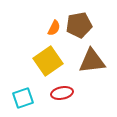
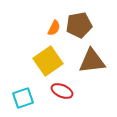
red ellipse: moved 2 px up; rotated 35 degrees clockwise
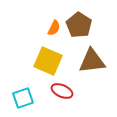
brown pentagon: rotated 30 degrees counterclockwise
yellow square: rotated 32 degrees counterclockwise
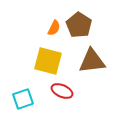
yellow square: rotated 8 degrees counterclockwise
cyan square: moved 1 px down
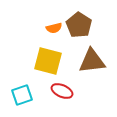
orange semicircle: rotated 49 degrees clockwise
cyan square: moved 1 px left, 4 px up
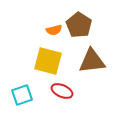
orange semicircle: moved 2 px down
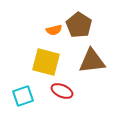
yellow square: moved 2 px left, 1 px down
cyan square: moved 1 px right, 1 px down
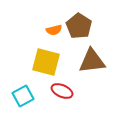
brown pentagon: moved 1 px down
cyan square: rotated 10 degrees counterclockwise
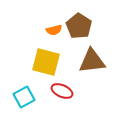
cyan square: moved 1 px right, 1 px down
